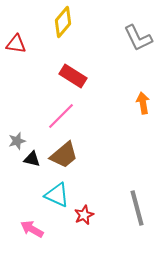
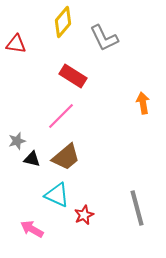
gray L-shape: moved 34 px left
brown trapezoid: moved 2 px right, 2 px down
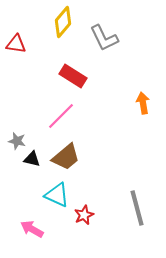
gray star: rotated 30 degrees clockwise
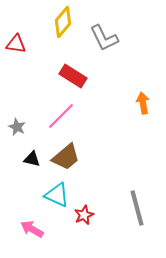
gray star: moved 14 px up; rotated 12 degrees clockwise
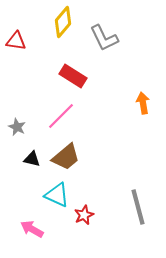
red triangle: moved 3 px up
gray line: moved 1 px right, 1 px up
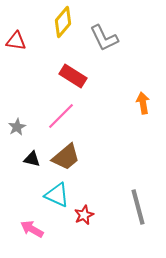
gray star: rotated 18 degrees clockwise
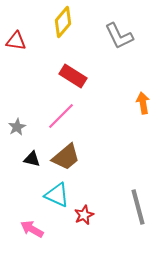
gray L-shape: moved 15 px right, 2 px up
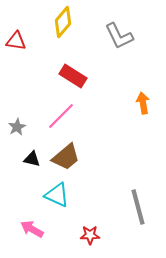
red star: moved 6 px right, 20 px down; rotated 24 degrees clockwise
